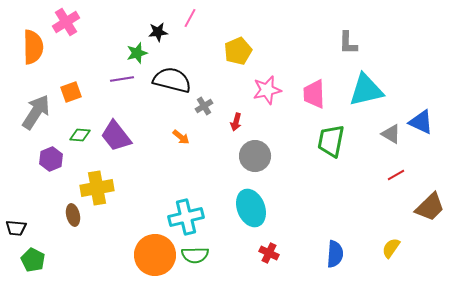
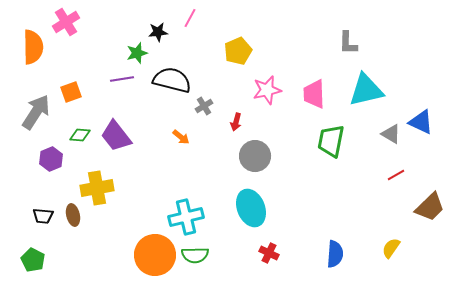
black trapezoid: moved 27 px right, 12 px up
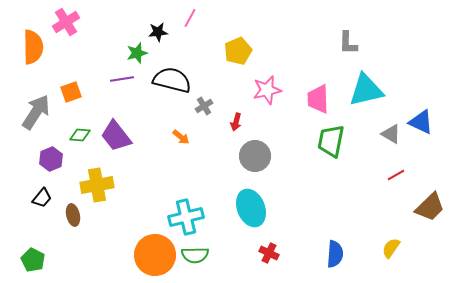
pink trapezoid: moved 4 px right, 5 px down
yellow cross: moved 3 px up
black trapezoid: moved 1 px left, 18 px up; rotated 55 degrees counterclockwise
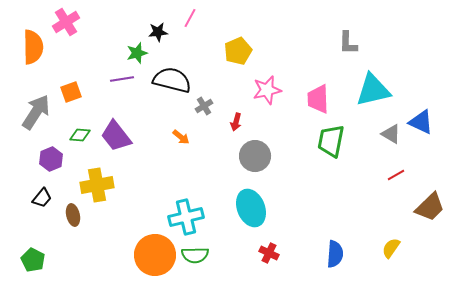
cyan triangle: moved 7 px right
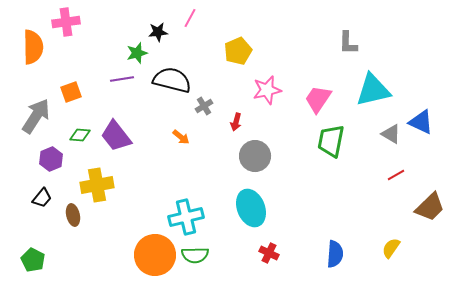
pink cross: rotated 24 degrees clockwise
pink trapezoid: rotated 36 degrees clockwise
gray arrow: moved 4 px down
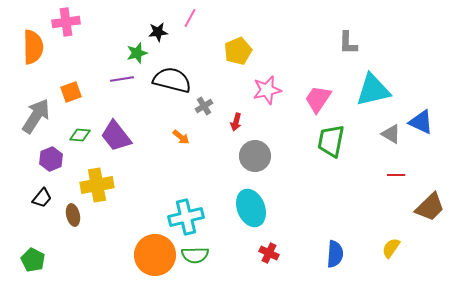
red line: rotated 30 degrees clockwise
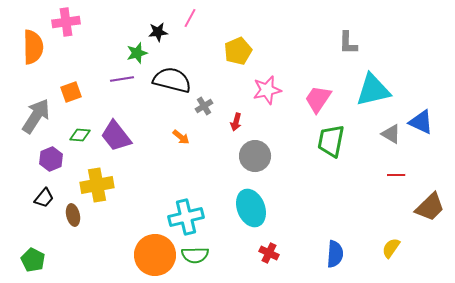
black trapezoid: moved 2 px right
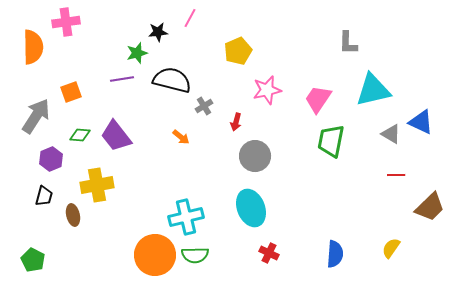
black trapezoid: moved 2 px up; rotated 25 degrees counterclockwise
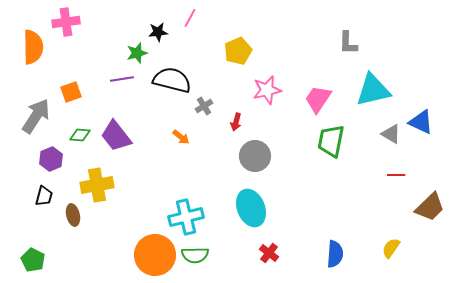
red cross: rotated 12 degrees clockwise
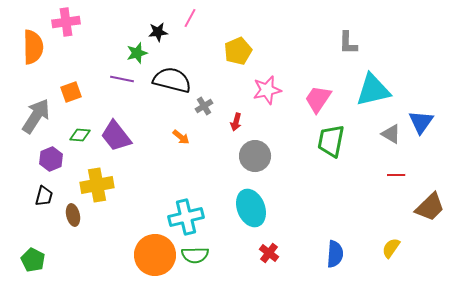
purple line: rotated 20 degrees clockwise
blue triangle: rotated 40 degrees clockwise
